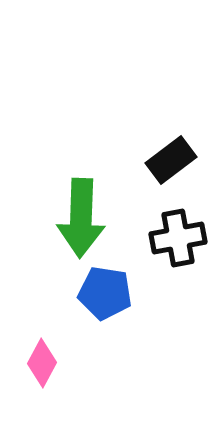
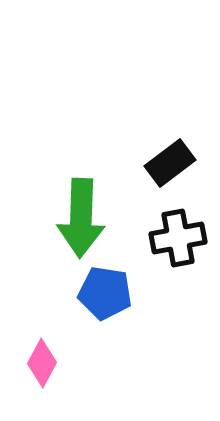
black rectangle: moved 1 px left, 3 px down
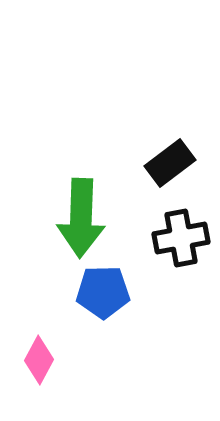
black cross: moved 3 px right
blue pentagon: moved 2 px left, 1 px up; rotated 10 degrees counterclockwise
pink diamond: moved 3 px left, 3 px up
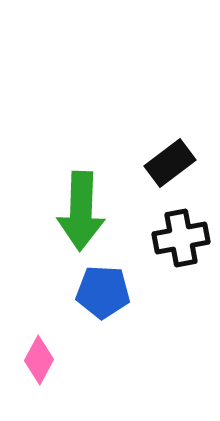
green arrow: moved 7 px up
blue pentagon: rotated 4 degrees clockwise
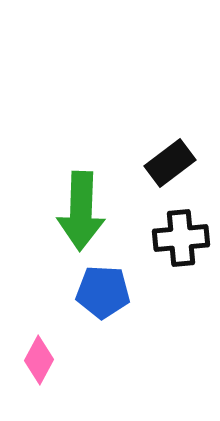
black cross: rotated 6 degrees clockwise
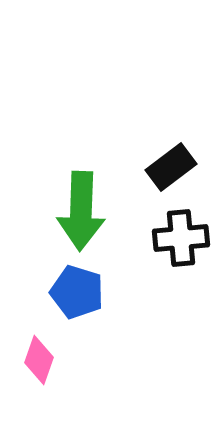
black rectangle: moved 1 px right, 4 px down
blue pentagon: moved 26 px left; rotated 14 degrees clockwise
pink diamond: rotated 9 degrees counterclockwise
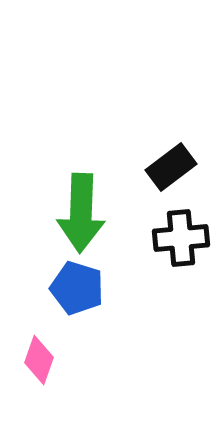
green arrow: moved 2 px down
blue pentagon: moved 4 px up
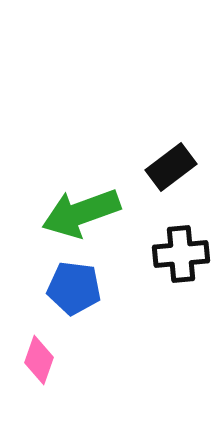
green arrow: rotated 68 degrees clockwise
black cross: moved 16 px down
blue pentagon: moved 3 px left; rotated 10 degrees counterclockwise
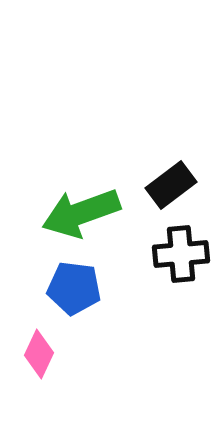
black rectangle: moved 18 px down
pink diamond: moved 6 px up; rotated 6 degrees clockwise
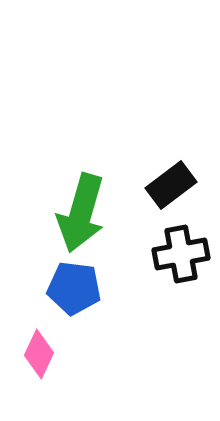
green arrow: rotated 54 degrees counterclockwise
black cross: rotated 6 degrees counterclockwise
